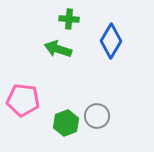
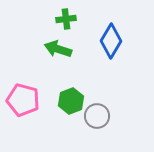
green cross: moved 3 px left; rotated 12 degrees counterclockwise
pink pentagon: rotated 8 degrees clockwise
green hexagon: moved 5 px right, 22 px up
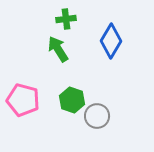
green arrow: rotated 40 degrees clockwise
green hexagon: moved 1 px right, 1 px up; rotated 20 degrees counterclockwise
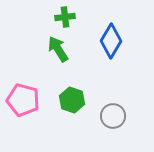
green cross: moved 1 px left, 2 px up
gray circle: moved 16 px right
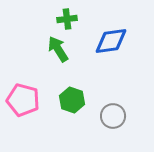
green cross: moved 2 px right, 2 px down
blue diamond: rotated 52 degrees clockwise
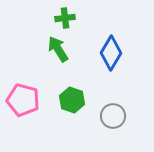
green cross: moved 2 px left, 1 px up
blue diamond: moved 12 px down; rotated 52 degrees counterclockwise
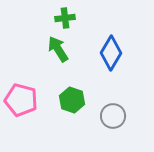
pink pentagon: moved 2 px left
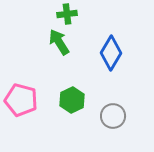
green cross: moved 2 px right, 4 px up
green arrow: moved 1 px right, 7 px up
green hexagon: rotated 15 degrees clockwise
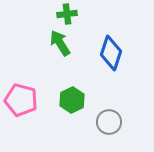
green arrow: moved 1 px right, 1 px down
blue diamond: rotated 12 degrees counterclockwise
gray circle: moved 4 px left, 6 px down
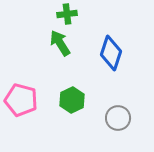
gray circle: moved 9 px right, 4 px up
